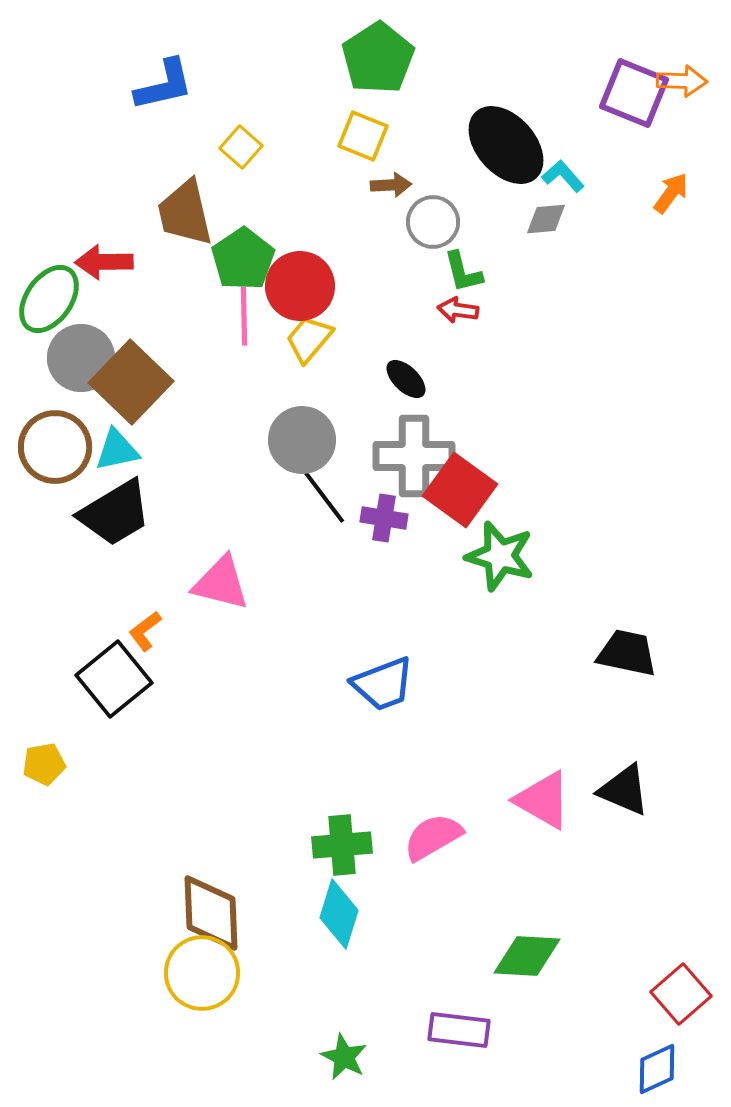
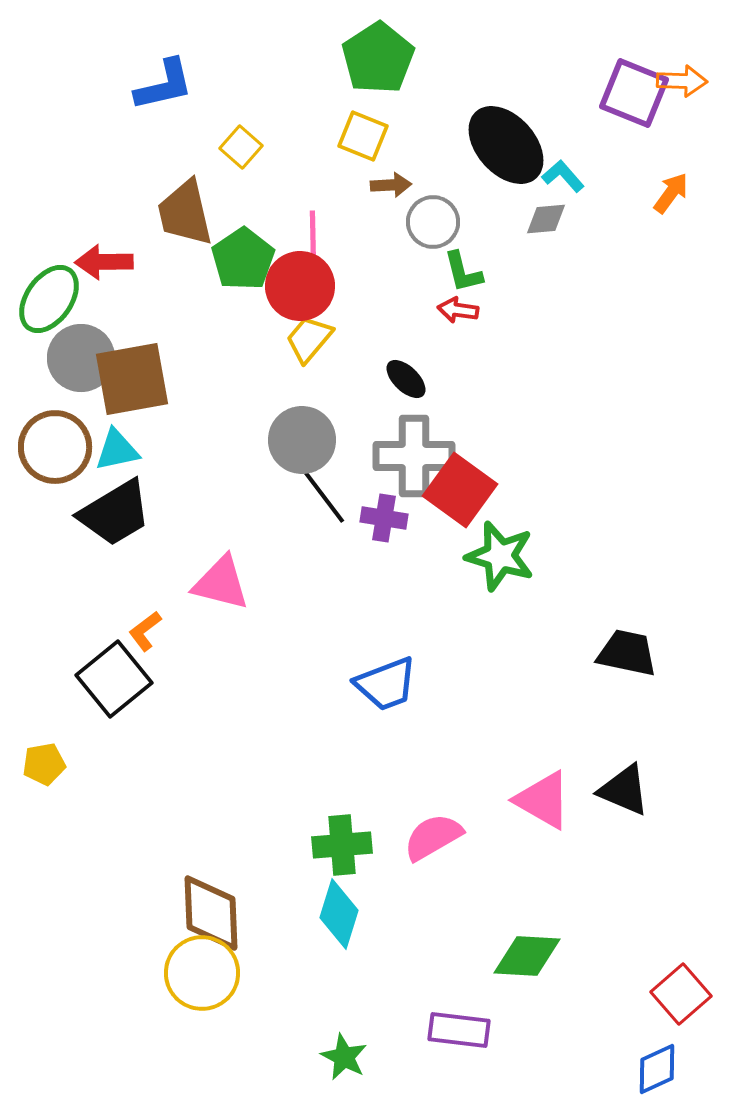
pink line at (244, 316): moved 69 px right, 76 px up
brown square at (131, 382): moved 1 px right, 3 px up; rotated 36 degrees clockwise
blue trapezoid at (383, 684): moved 3 px right
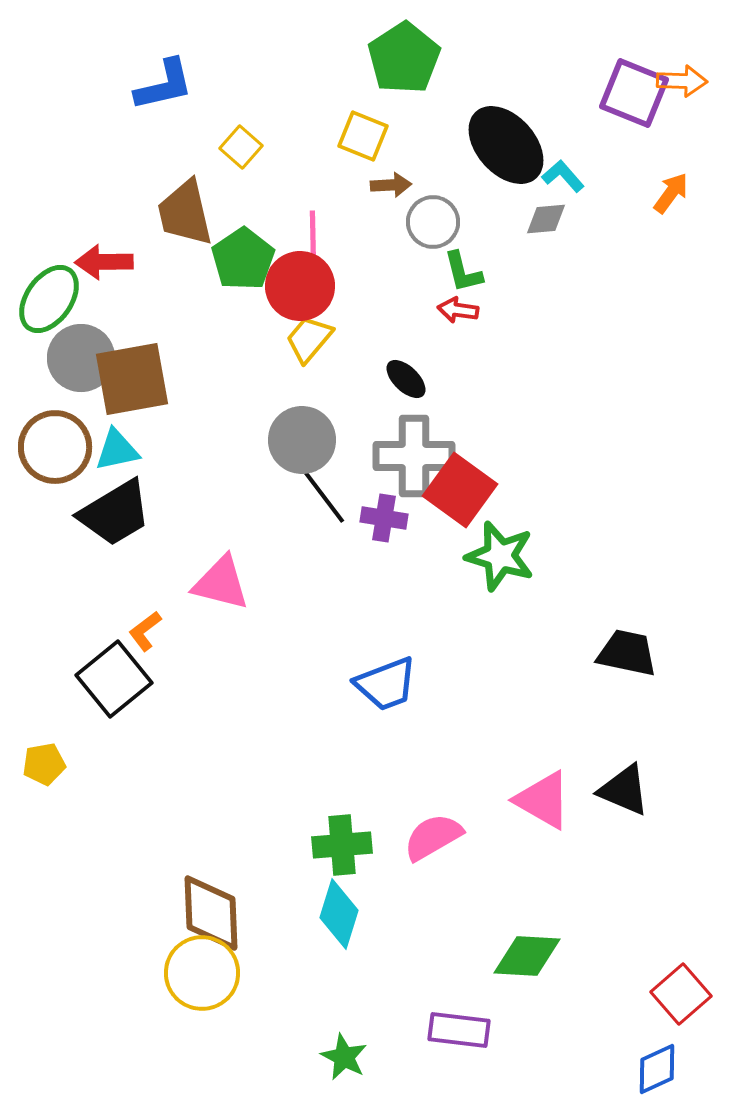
green pentagon at (378, 58): moved 26 px right
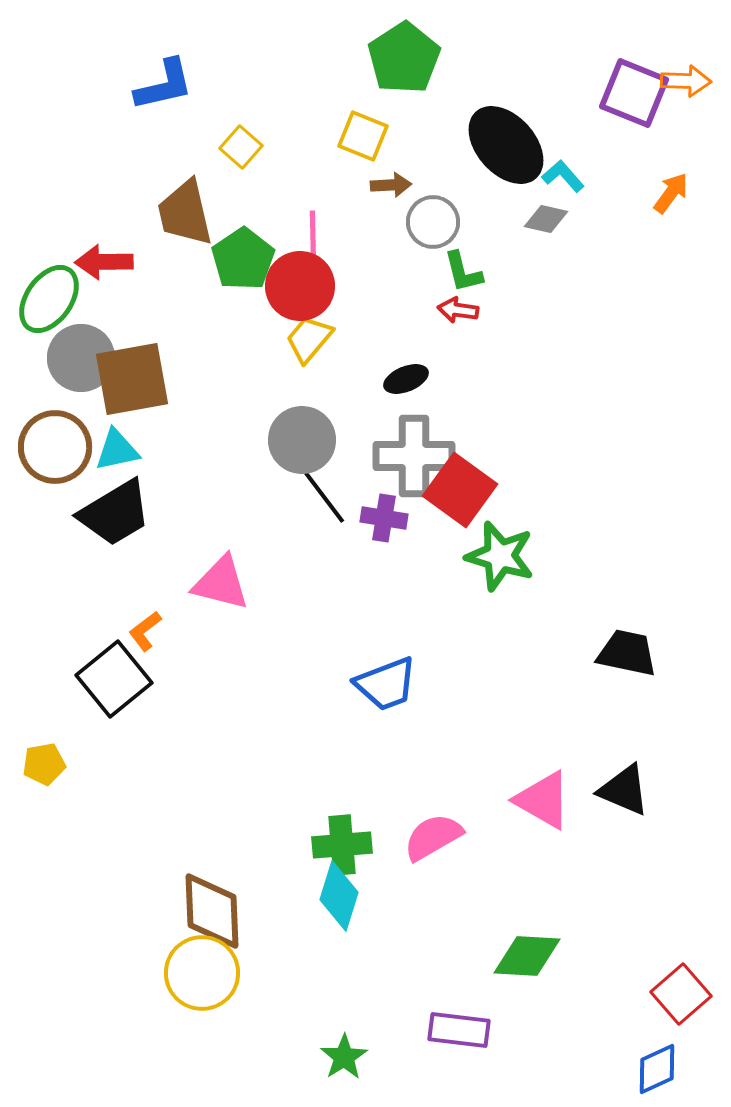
orange arrow at (682, 81): moved 4 px right
gray diamond at (546, 219): rotated 18 degrees clockwise
black ellipse at (406, 379): rotated 66 degrees counterclockwise
brown diamond at (211, 913): moved 1 px right, 2 px up
cyan diamond at (339, 914): moved 18 px up
green star at (344, 1057): rotated 12 degrees clockwise
